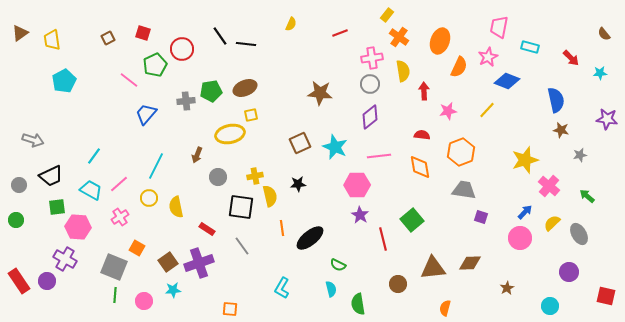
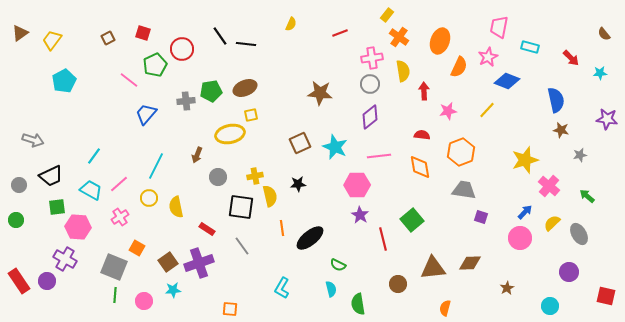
yellow trapezoid at (52, 40): rotated 45 degrees clockwise
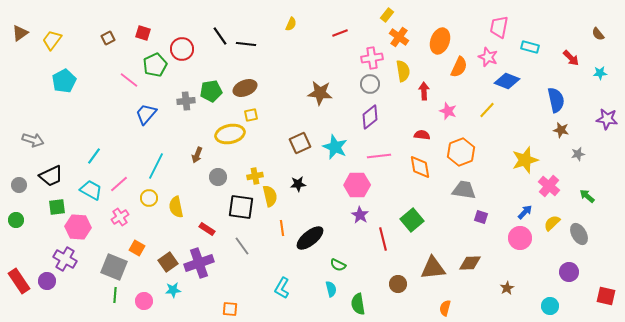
brown semicircle at (604, 34): moved 6 px left
pink star at (488, 57): rotated 24 degrees counterclockwise
pink star at (448, 111): rotated 30 degrees clockwise
gray star at (580, 155): moved 2 px left, 1 px up
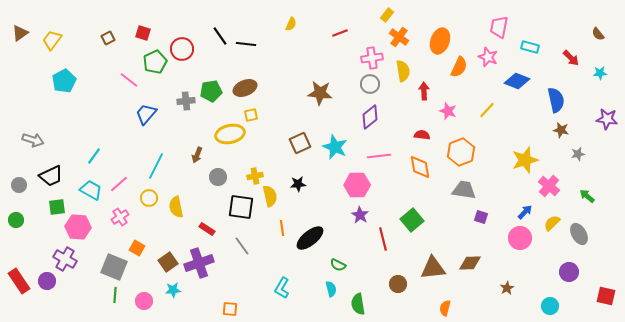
green pentagon at (155, 65): moved 3 px up
blue diamond at (507, 81): moved 10 px right
